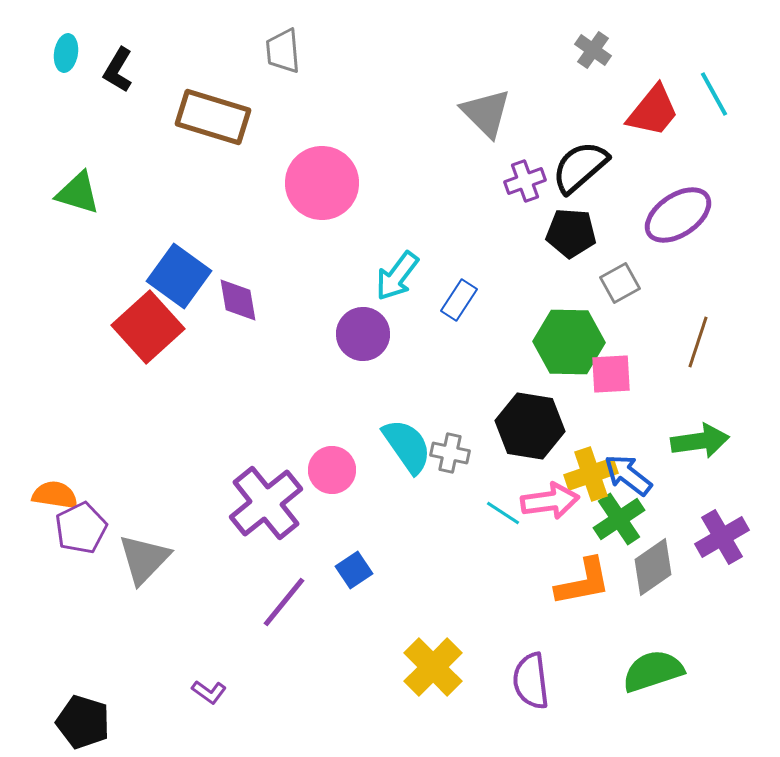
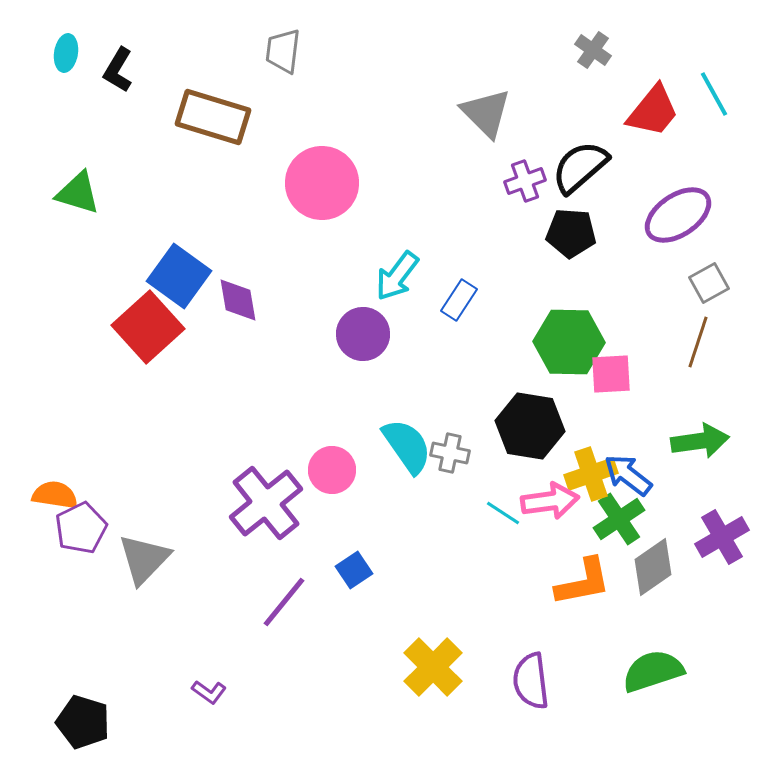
gray trapezoid at (283, 51): rotated 12 degrees clockwise
gray square at (620, 283): moved 89 px right
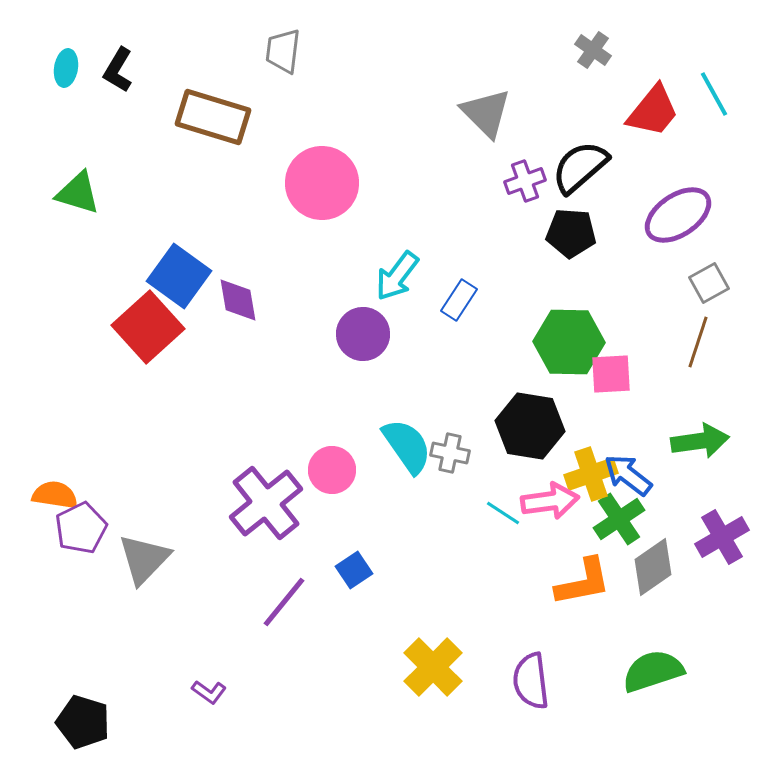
cyan ellipse at (66, 53): moved 15 px down
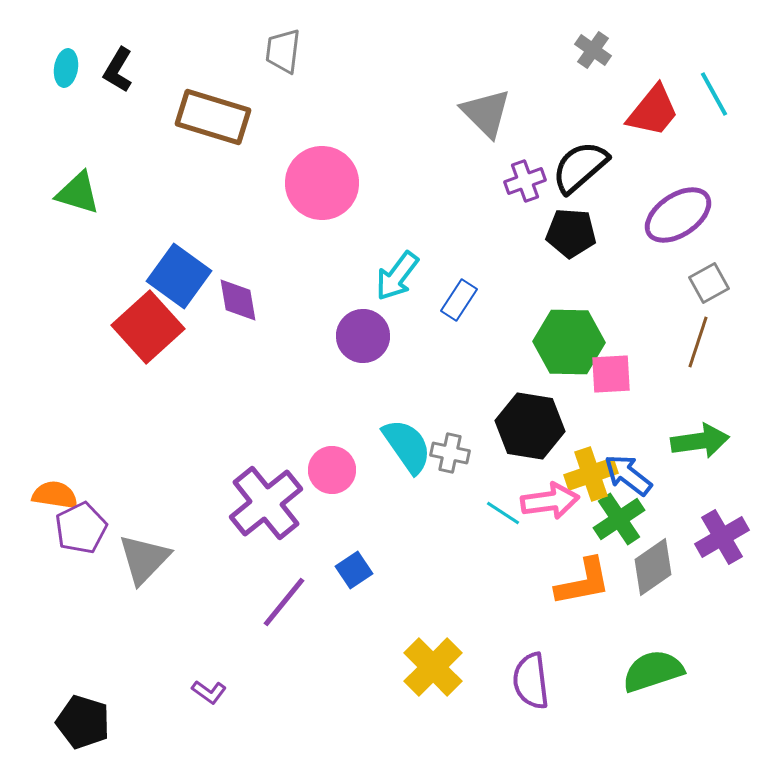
purple circle at (363, 334): moved 2 px down
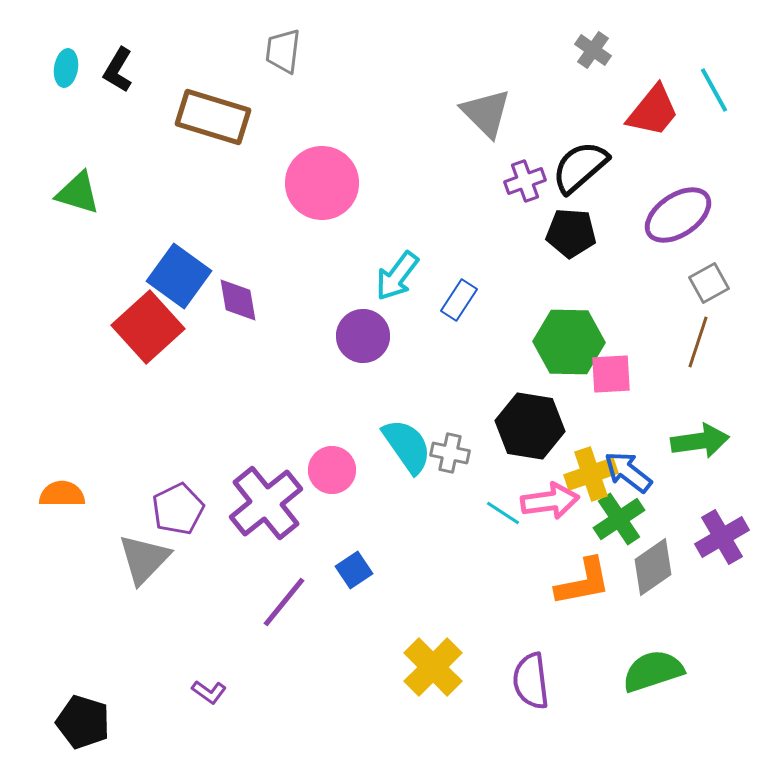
cyan line at (714, 94): moved 4 px up
blue arrow at (628, 475): moved 3 px up
orange semicircle at (55, 495): moved 7 px right, 1 px up; rotated 9 degrees counterclockwise
purple pentagon at (81, 528): moved 97 px right, 19 px up
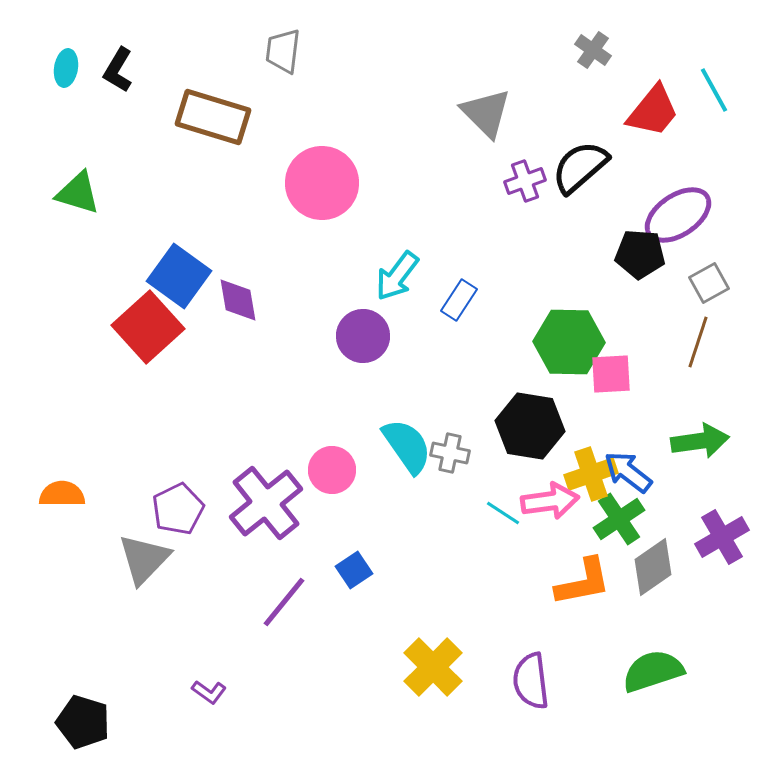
black pentagon at (571, 233): moved 69 px right, 21 px down
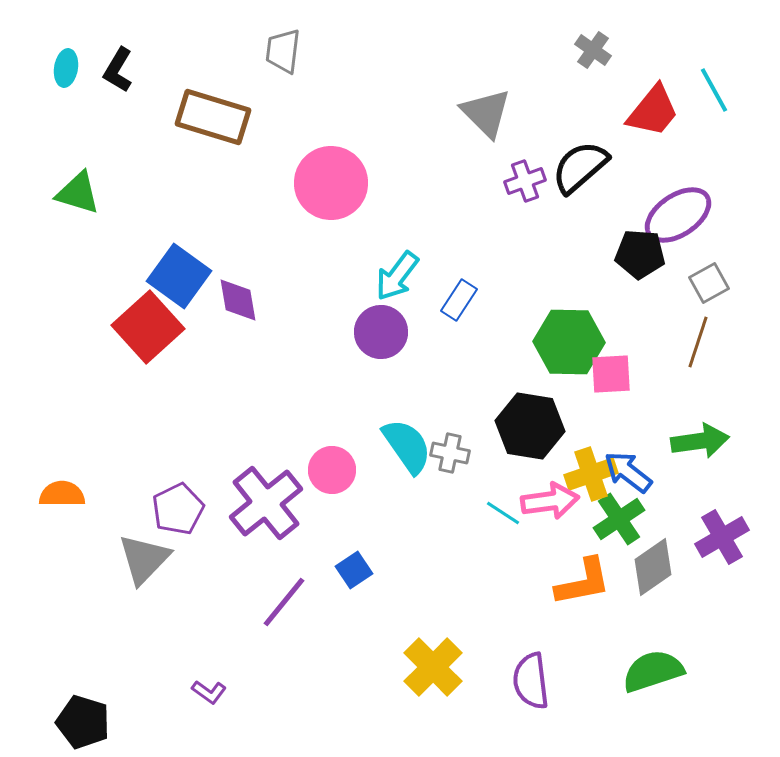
pink circle at (322, 183): moved 9 px right
purple circle at (363, 336): moved 18 px right, 4 px up
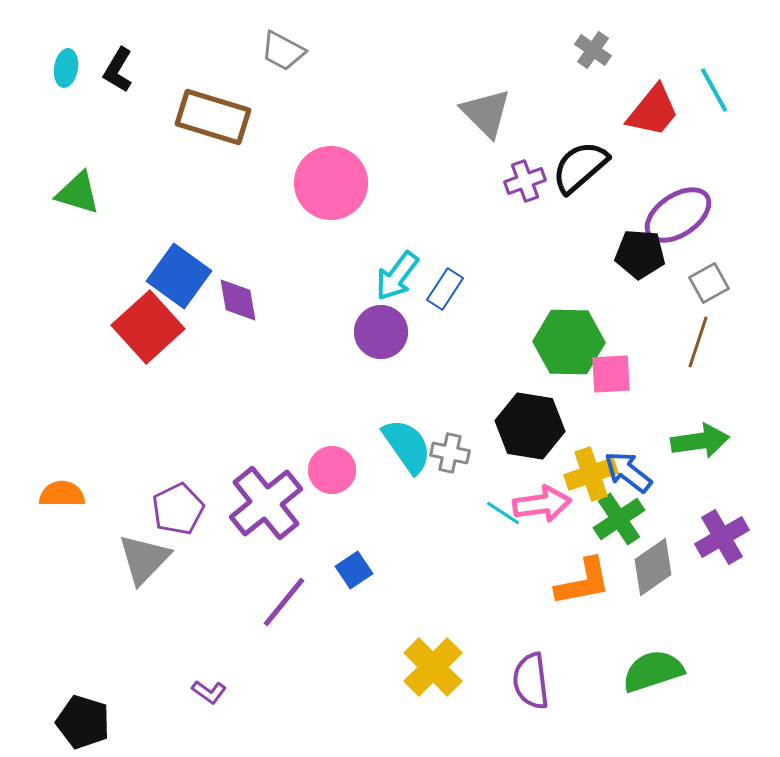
gray trapezoid at (283, 51): rotated 69 degrees counterclockwise
blue rectangle at (459, 300): moved 14 px left, 11 px up
pink arrow at (550, 501): moved 8 px left, 3 px down
